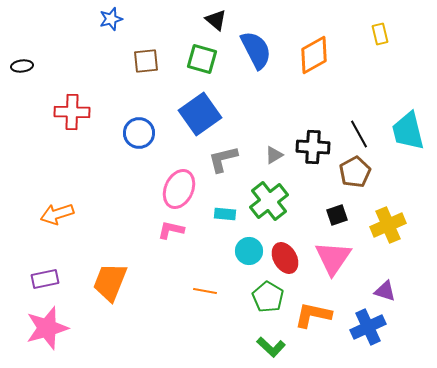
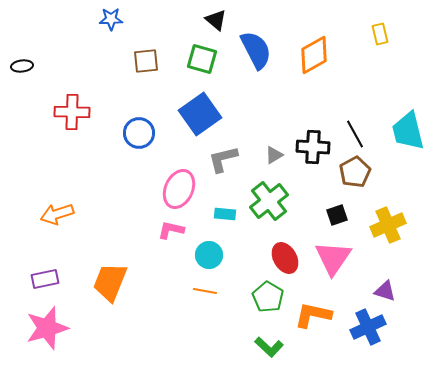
blue star: rotated 15 degrees clockwise
black line: moved 4 px left
cyan circle: moved 40 px left, 4 px down
green L-shape: moved 2 px left
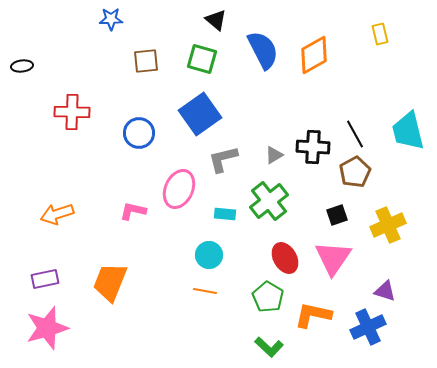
blue semicircle: moved 7 px right
pink L-shape: moved 38 px left, 19 px up
